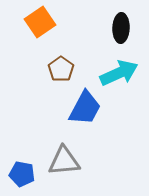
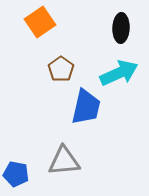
blue trapezoid: moved 1 px right, 1 px up; rotated 15 degrees counterclockwise
blue pentagon: moved 6 px left
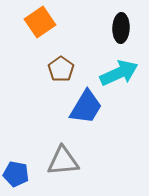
blue trapezoid: rotated 18 degrees clockwise
gray triangle: moved 1 px left
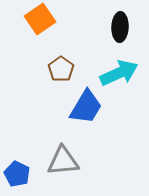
orange square: moved 3 px up
black ellipse: moved 1 px left, 1 px up
blue pentagon: moved 1 px right; rotated 15 degrees clockwise
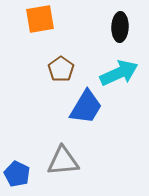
orange square: rotated 24 degrees clockwise
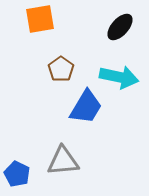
black ellipse: rotated 40 degrees clockwise
cyan arrow: moved 4 px down; rotated 36 degrees clockwise
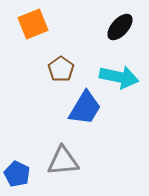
orange square: moved 7 px left, 5 px down; rotated 12 degrees counterclockwise
blue trapezoid: moved 1 px left, 1 px down
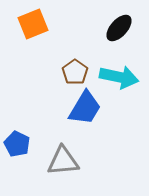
black ellipse: moved 1 px left, 1 px down
brown pentagon: moved 14 px right, 3 px down
blue pentagon: moved 30 px up
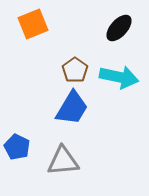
brown pentagon: moved 2 px up
blue trapezoid: moved 13 px left
blue pentagon: moved 3 px down
